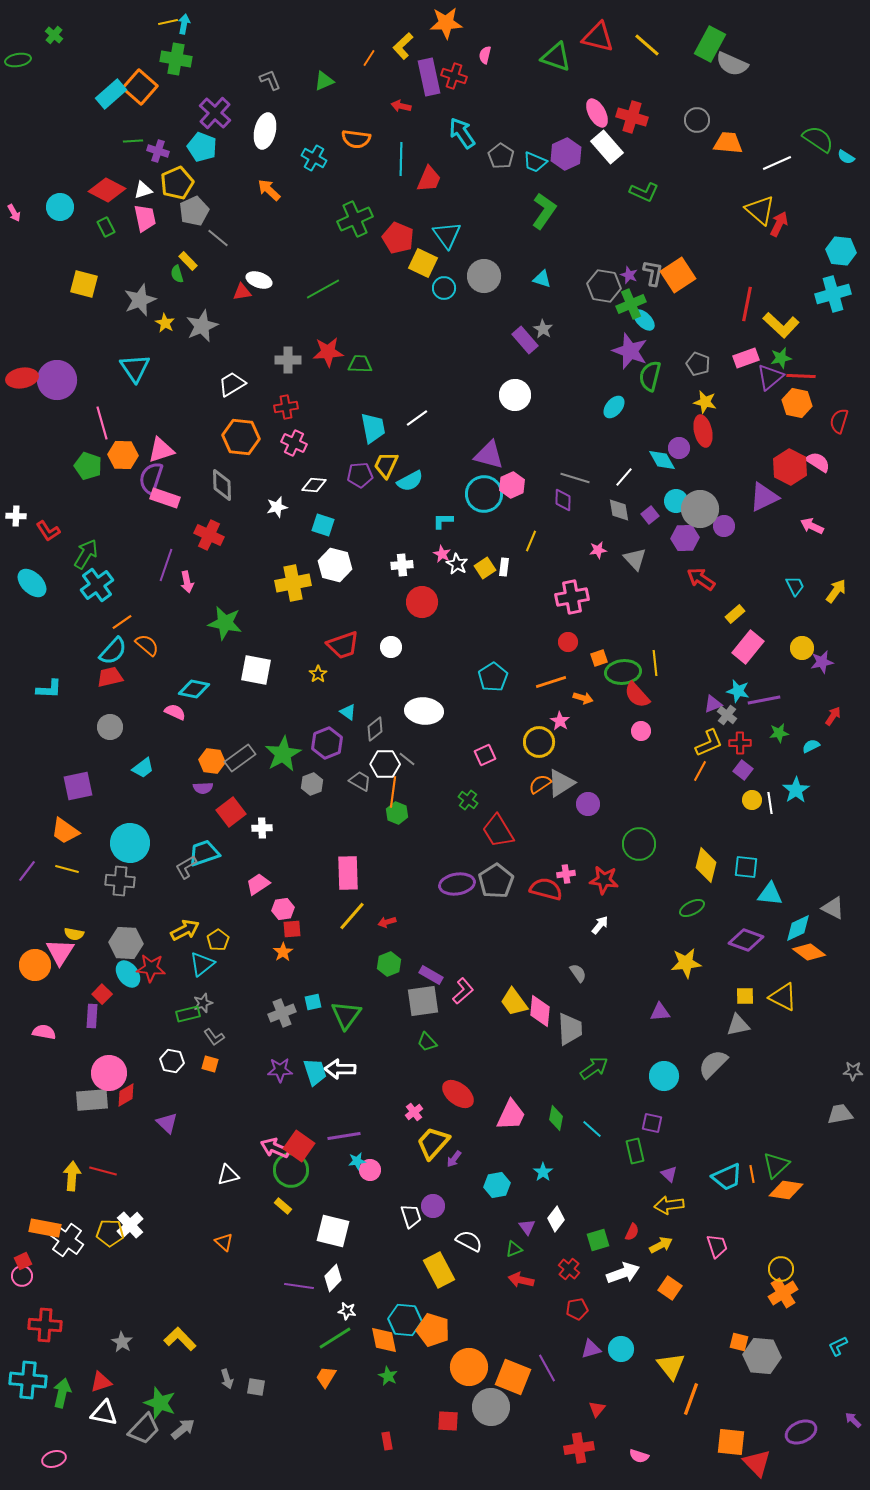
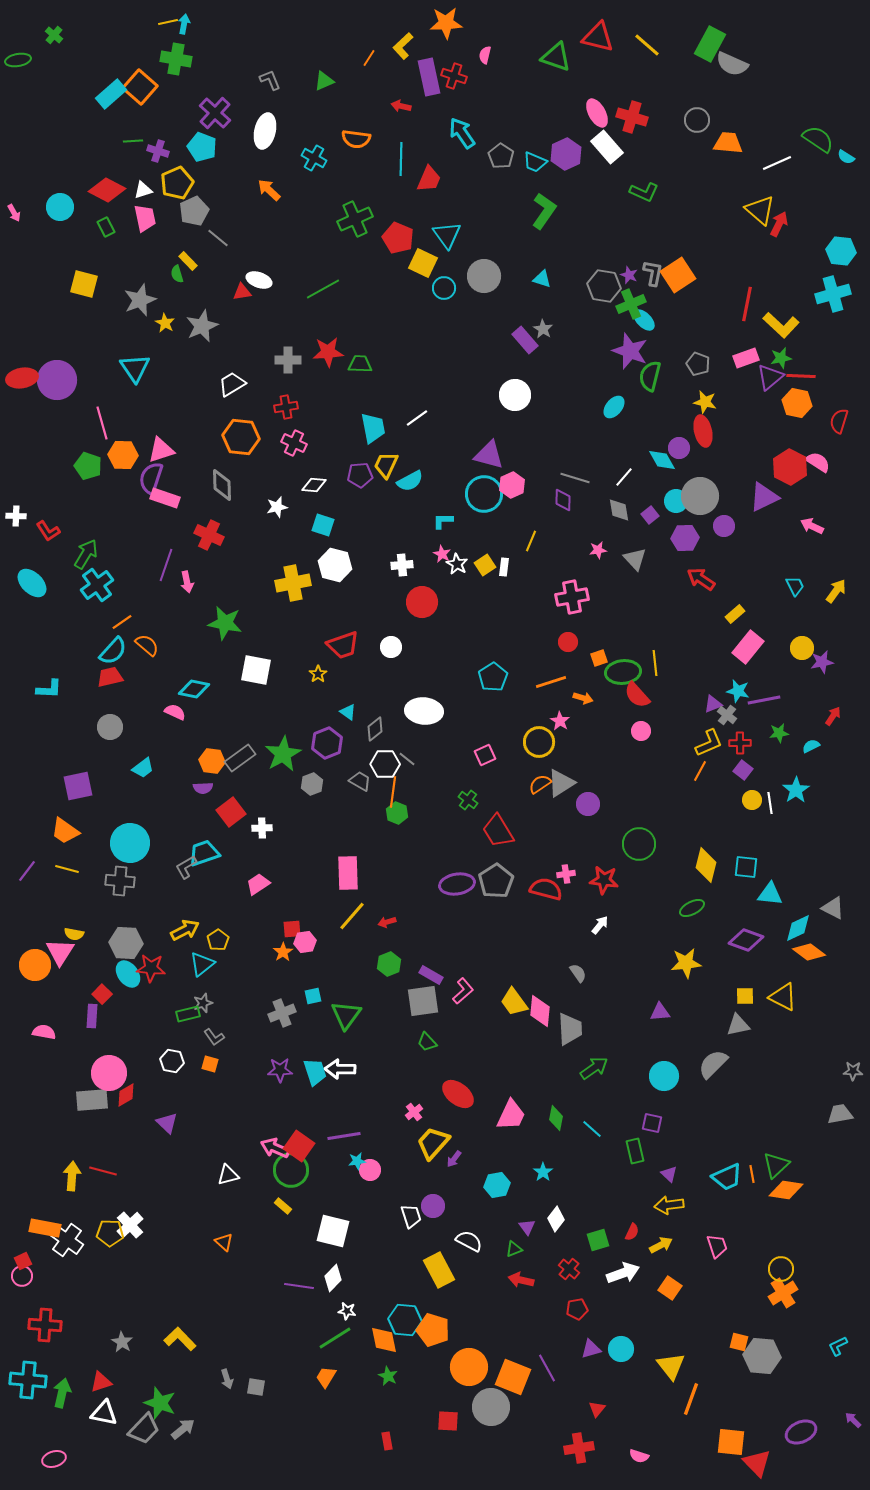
gray circle at (700, 509): moved 13 px up
yellow square at (485, 568): moved 3 px up
pink hexagon at (283, 909): moved 22 px right, 33 px down
cyan square at (313, 1002): moved 6 px up
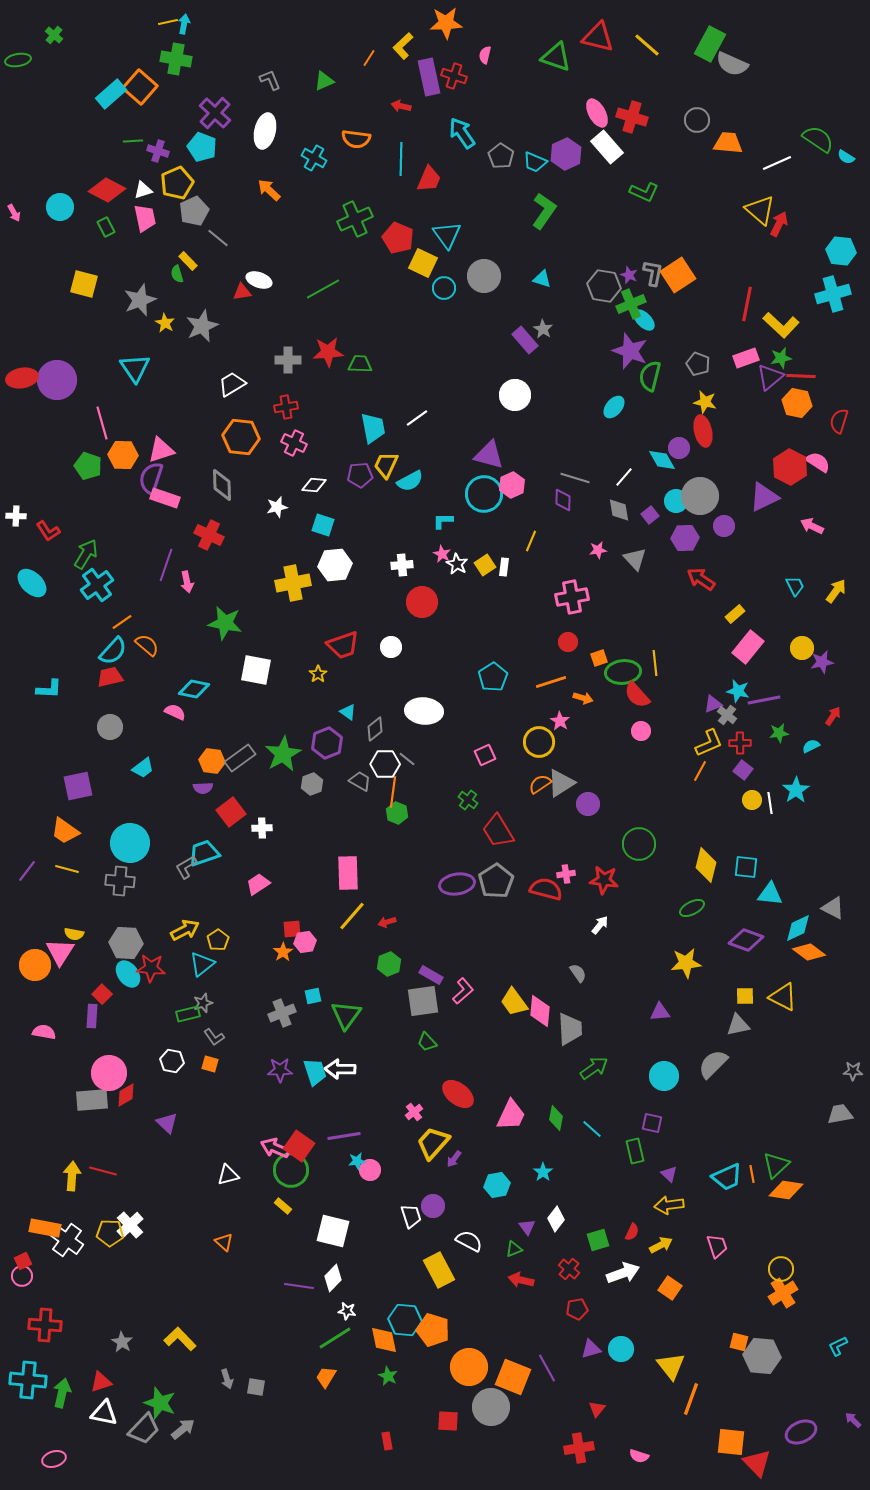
white hexagon at (335, 565): rotated 20 degrees counterclockwise
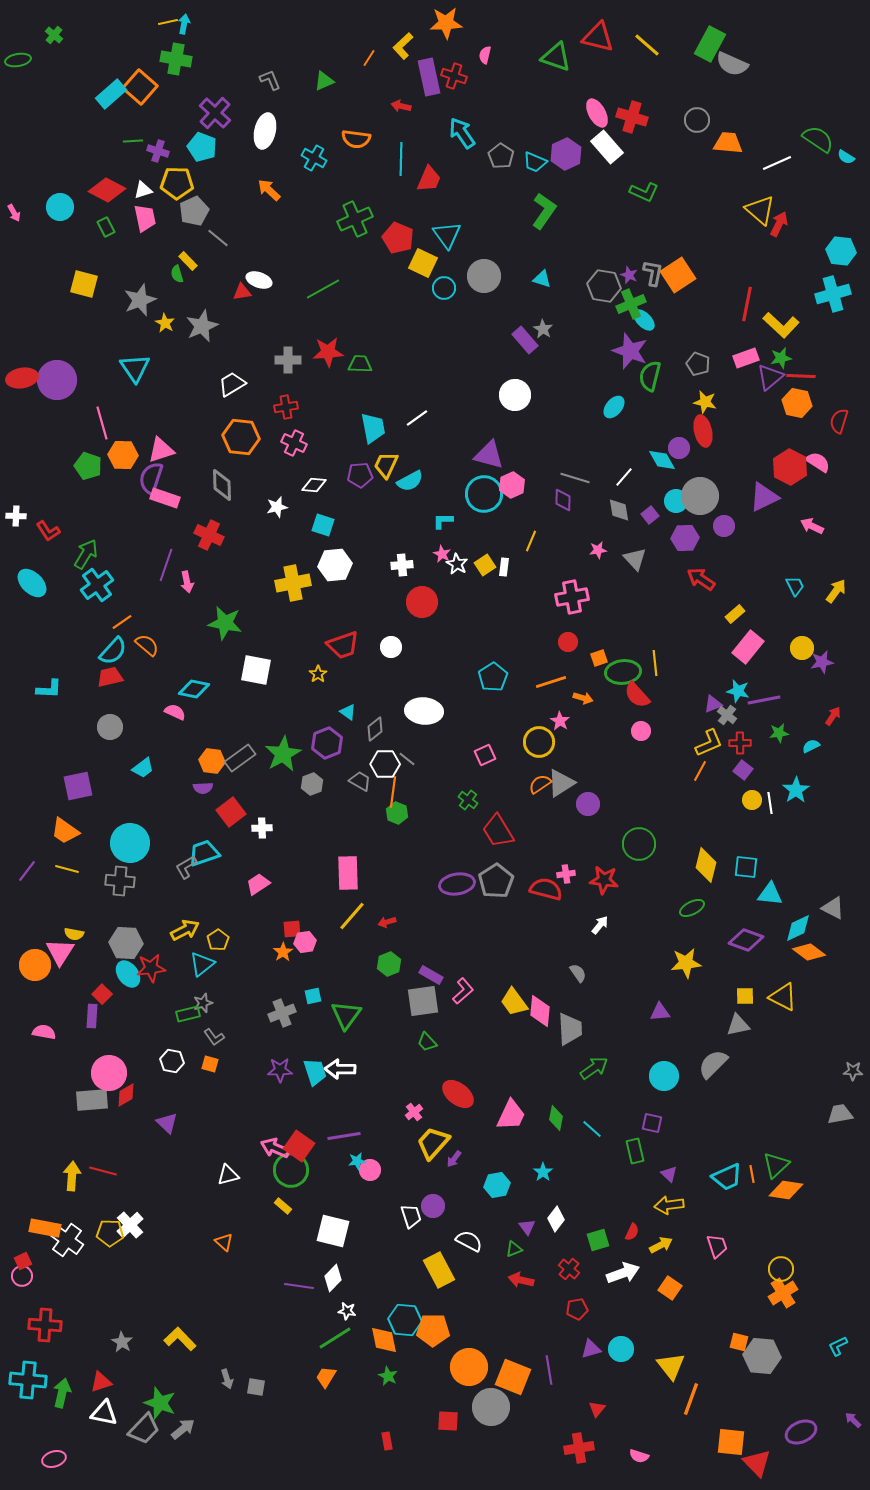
yellow pentagon at (177, 183): rotated 24 degrees clockwise
red star at (151, 968): rotated 12 degrees counterclockwise
orange pentagon at (433, 1330): rotated 16 degrees counterclockwise
purple line at (547, 1368): moved 2 px right, 2 px down; rotated 20 degrees clockwise
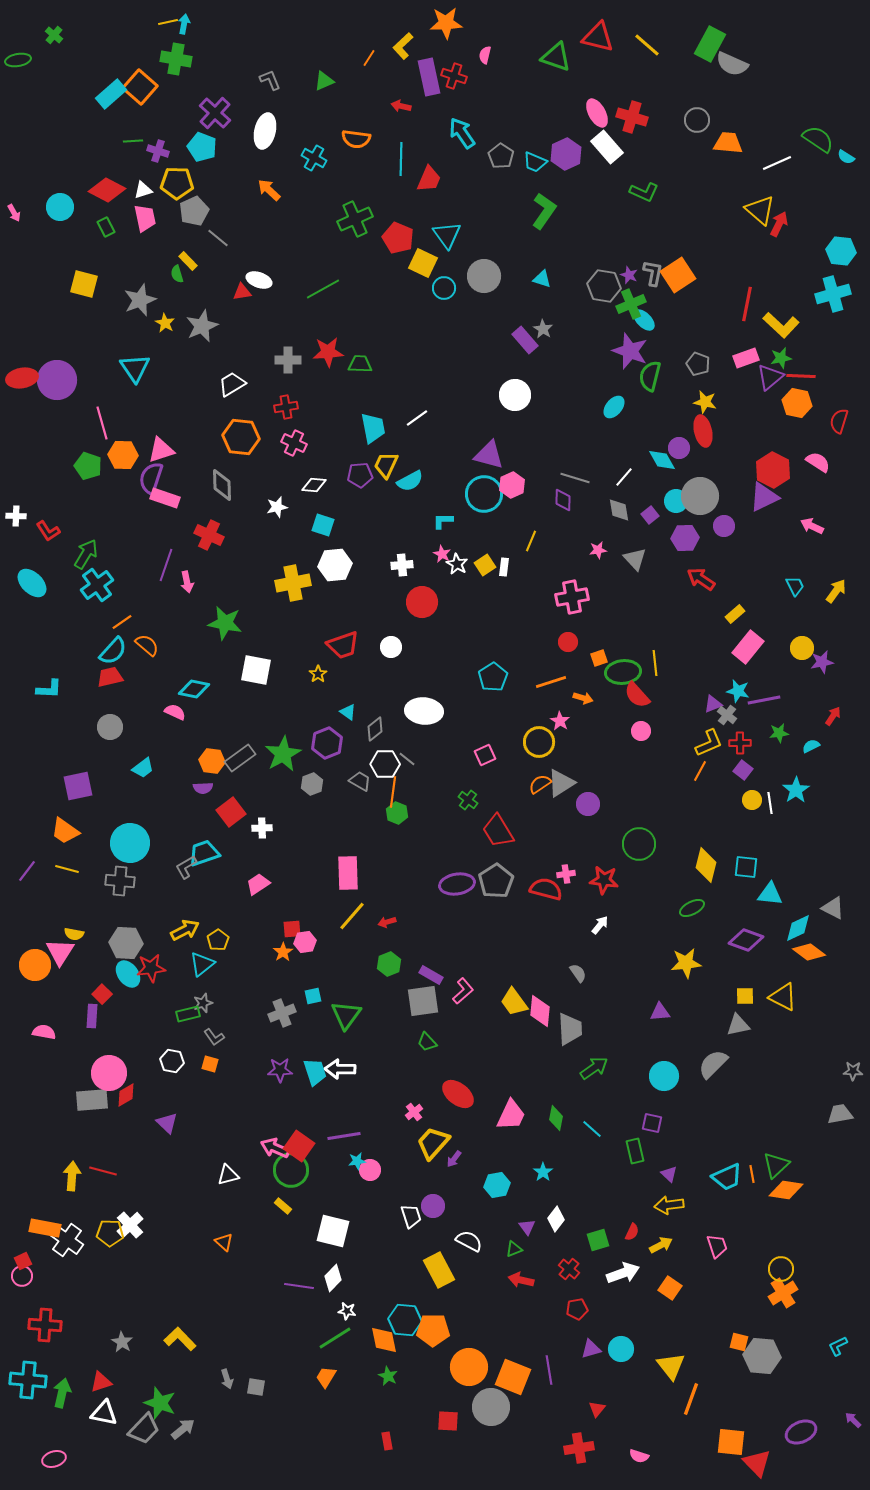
red hexagon at (790, 467): moved 17 px left, 3 px down
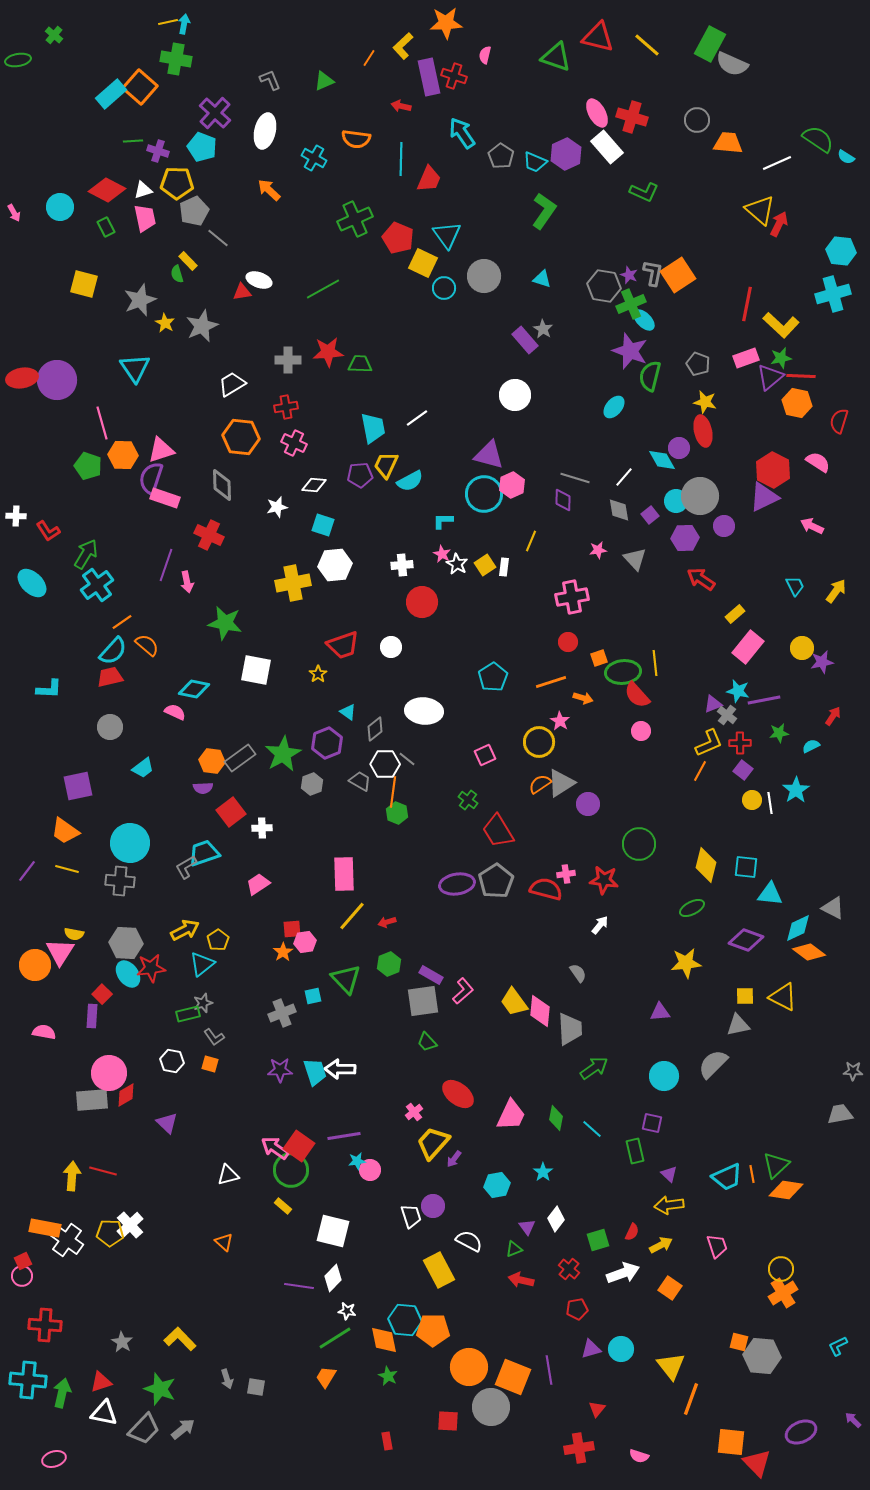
pink rectangle at (348, 873): moved 4 px left, 1 px down
green triangle at (346, 1015): moved 36 px up; rotated 20 degrees counterclockwise
pink arrow at (275, 1148): rotated 12 degrees clockwise
green star at (160, 1403): moved 14 px up
